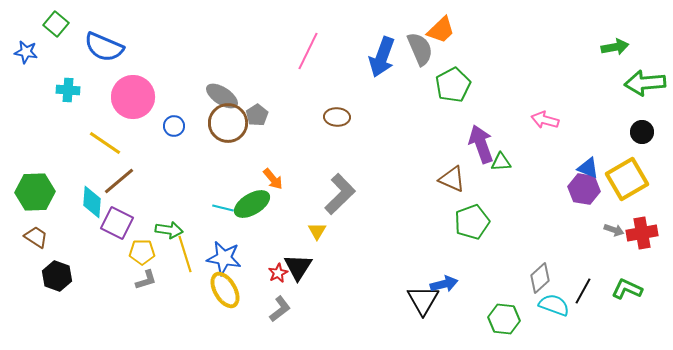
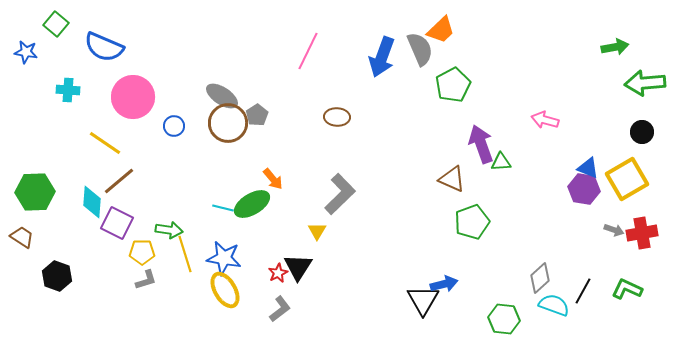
brown trapezoid at (36, 237): moved 14 px left
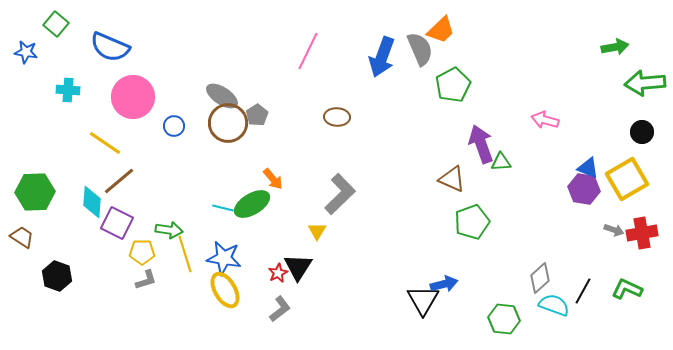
blue semicircle at (104, 47): moved 6 px right
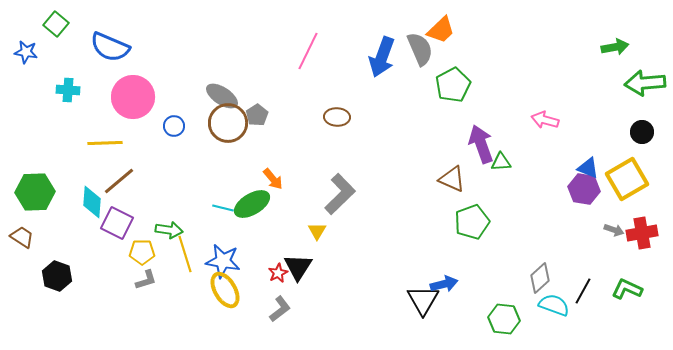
yellow line at (105, 143): rotated 36 degrees counterclockwise
blue star at (224, 258): moved 1 px left, 3 px down
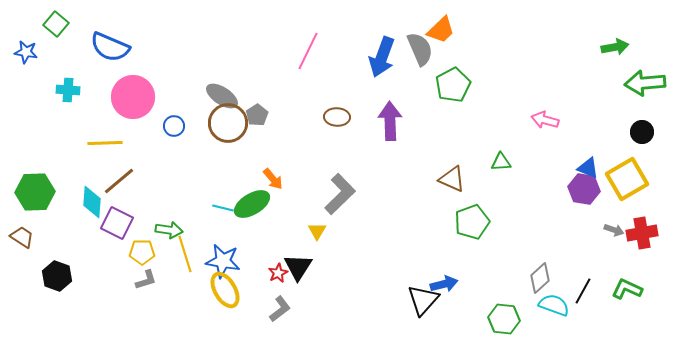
purple arrow at (481, 144): moved 91 px left, 23 px up; rotated 18 degrees clockwise
black triangle at (423, 300): rotated 12 degrees clockwise
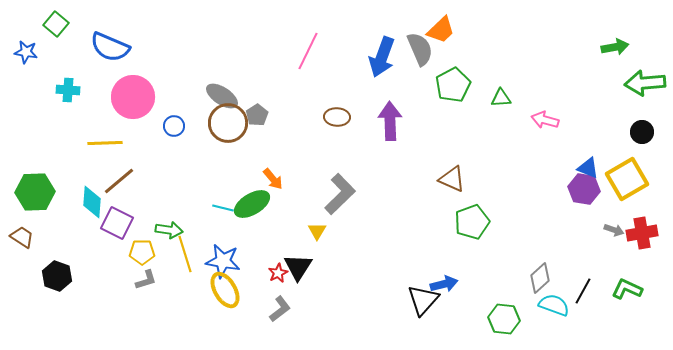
green triangle at (501, 162): moved 64 px up
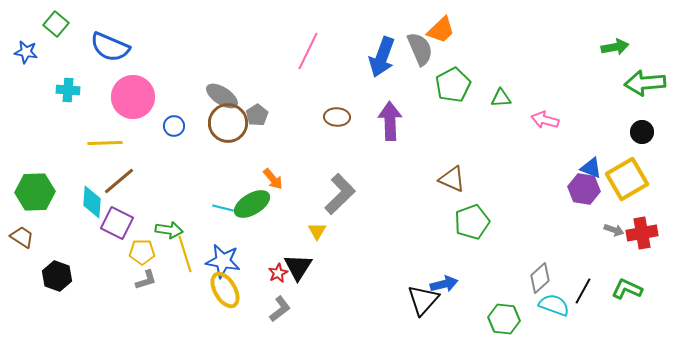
blue triangle at (588, 168): moved 3 px right
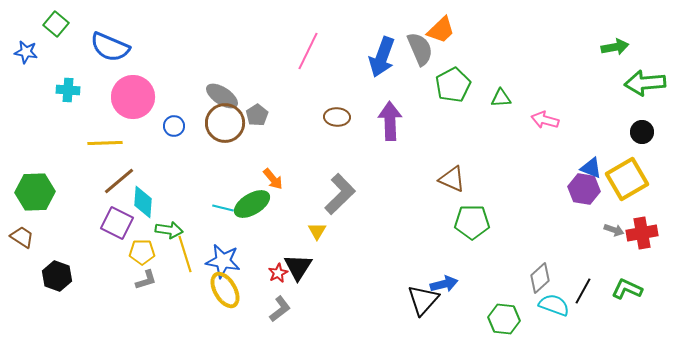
brown circle at (228, 123): moved 3 px left
cyan diamond at (92, 202): moved 51 px right
green pentagon at (472, 222): rotated 20 degrees clockwise
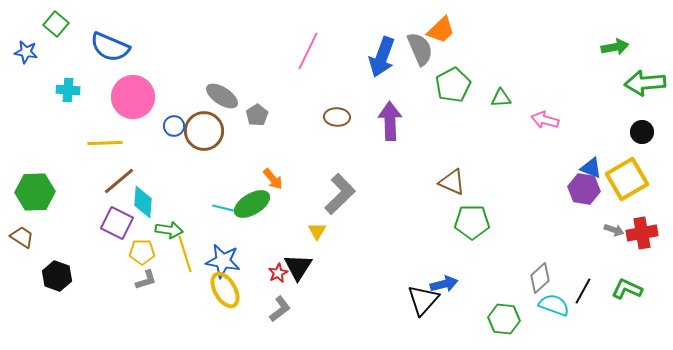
brown circle at (225, 123): moved 21 px left, 8 px down
brown triangle at (452, 179): moved 3 px down
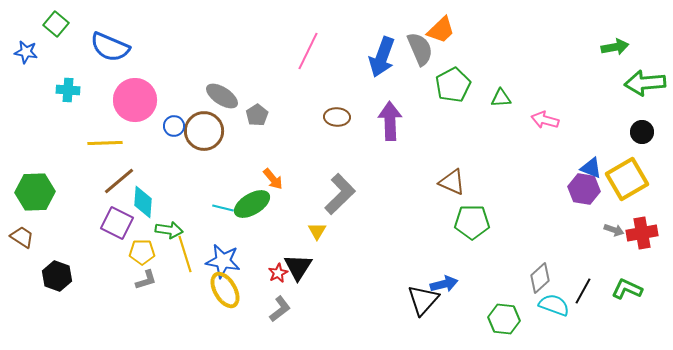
pink circle at (133, 97): moved 2 px right, 3 px down
